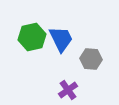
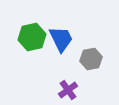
gray hexagon: rotated 15 degrees counterclockwise
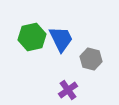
gray hexagon: rotated 25 degrees clockwise
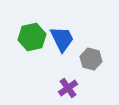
blue trapezoid: moved 1 px right
purple cross: moved 2 px up
